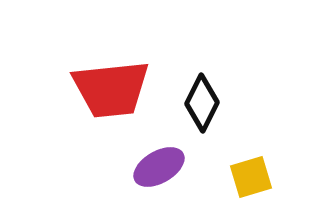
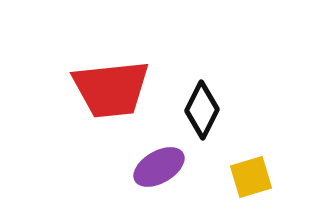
black diamond: moved 7 px down
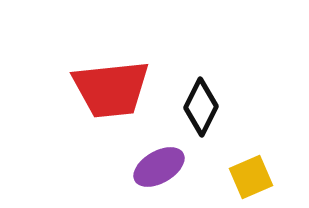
black diamond: moved 1 px left, 3 px up
yellow square: rotated 6 degrees counterclockwise
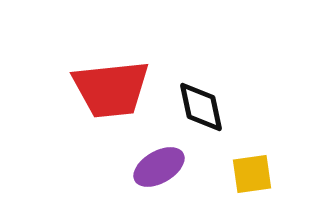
black diamond: rotated 38 degrees counterclockwise
yellow square: moved 1 px right, 3 px up; rotated 15 degrees clockwise
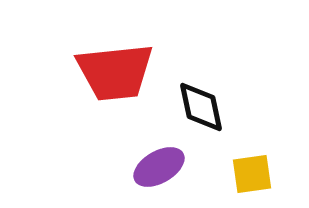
red trapezoid: moved 4 px right, 17 px up
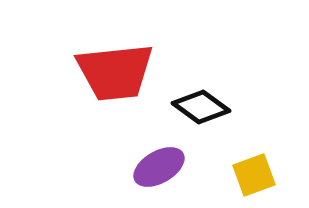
black diamond: rotated 42 degrees counterclockwise
yellow square: moved 2 px right, 1 px down; rotated 12 degrees counterclockwise
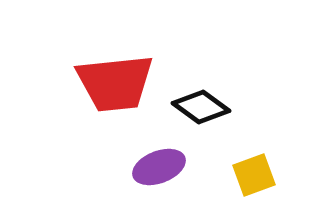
red trapezoid: moved 11 px down
purple ellipse: rotated 9 degrees clockwise
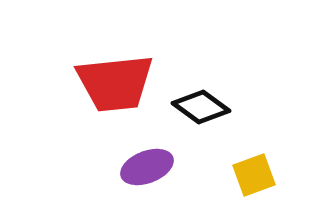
purple ellipse: moved 12 px left
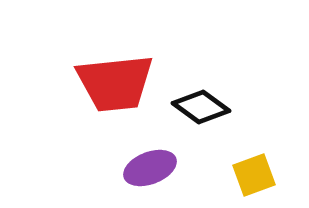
purple ellipse: moved 3 px right, 1 px down
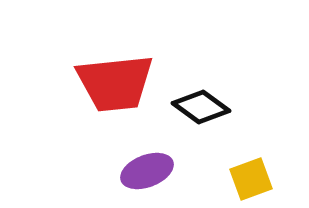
purple ellipse: moved 3 px left, 3 px down
yellow square: moved 3 px left, 4 px down
